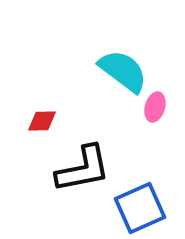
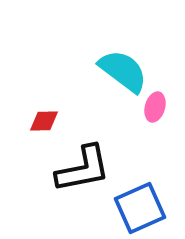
red diamond: moved 2 px right
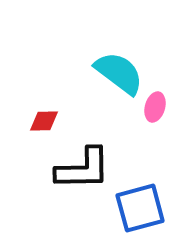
cyan semicircle: moved 4 px left, 2 px down
black L-shape: rotated 10 degrees clockwise
blue square: rotated 9 degrees clockwise
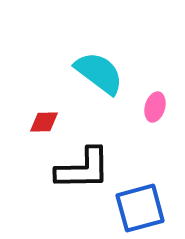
cyan semicircle: moved 20 px left
red diamond: moved 1 px down
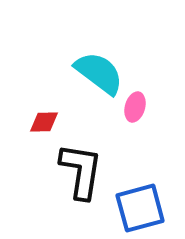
pink ellipse: moved 20 px left
black L-shape: moved 2 px left, 2 px down; rotated 80 degrees counterclockwise
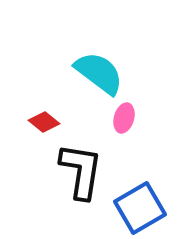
pink ellipse: moved 11 px left, 11 px down
red diamond: rotated 40 degrees clockwise
blue square: rotated 15 degrees counterclockwise
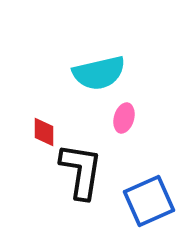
cyan semicircle: rotated 130 degrees clockwise
red diamond: moved 10 px down; rotated 52 degrees clockwise
blue square: moved 9 px right, 7 px up; rotated 6 degrees clockwise
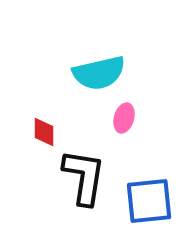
black L-shape: moved 3 px right, 6 px down
blue square: rotated 18 degrees clockwise
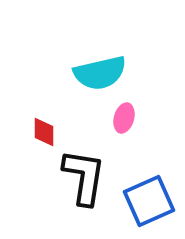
cyan semicircle: moved 1 px right
blue square: rotated 18 degrees counterclockwise
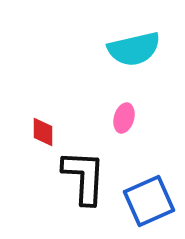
cyan semicircle: moved 34 px right, 24 px up
red diamond: moved 1 px left
black L-shape: rotated 6 degrees counterclockwise
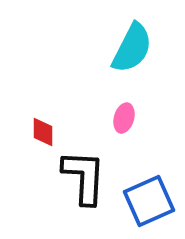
cyan semicircle: moved 2 px left, 1 px up; rotated 50 degrees counterclockwise
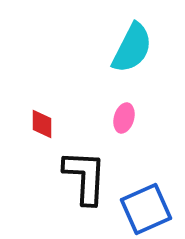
red diamond: moved 1 px left, 8 px up
black L-shape: moved 1 px right
blue square: moved 3 px left, 8 px down
